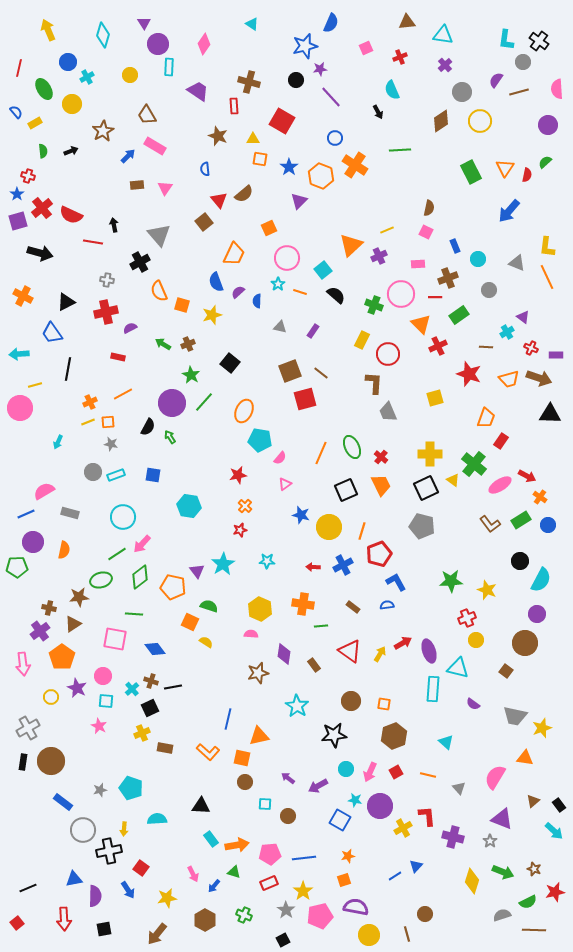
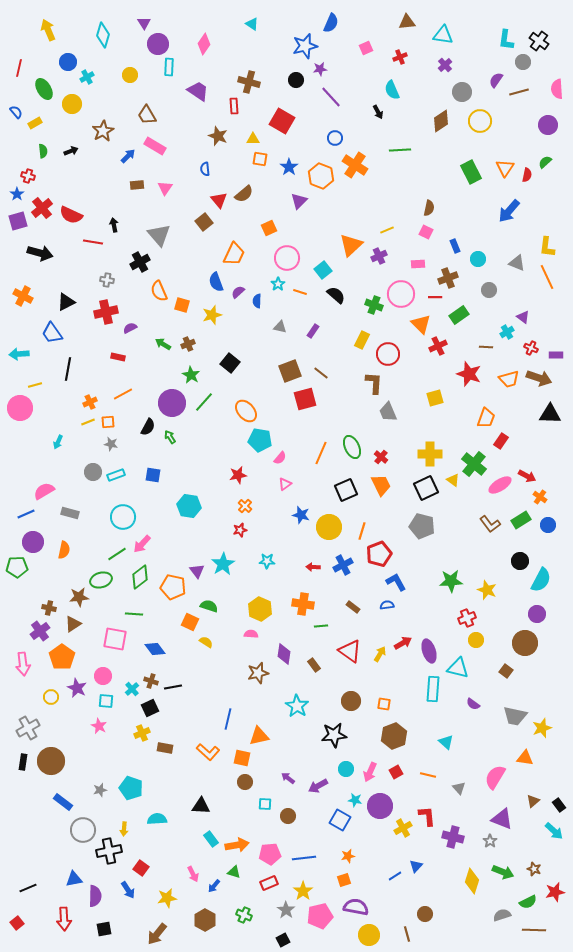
orange ellipse at (244, 411): moved 2 px right; rotated 65 degrees counterclockwise
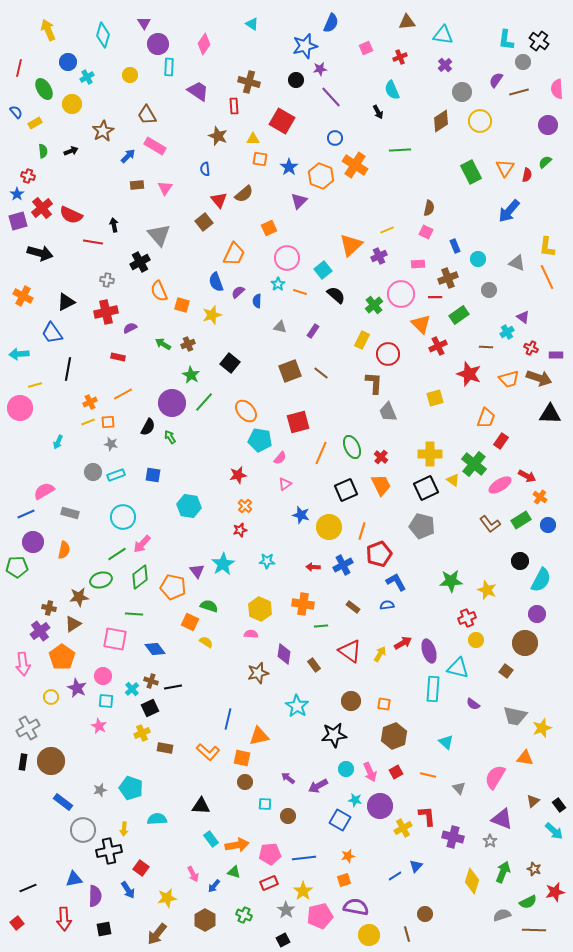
green cross at (374, 305): rotated 30 degrees clockwise
red square at (305, 399): moved 7 px left, 23 px down
pink arrow at (370, 772): rotated 48 degrees counterclockwise
green arrow at (503, 872): rotated 90 degrees counterclockwise
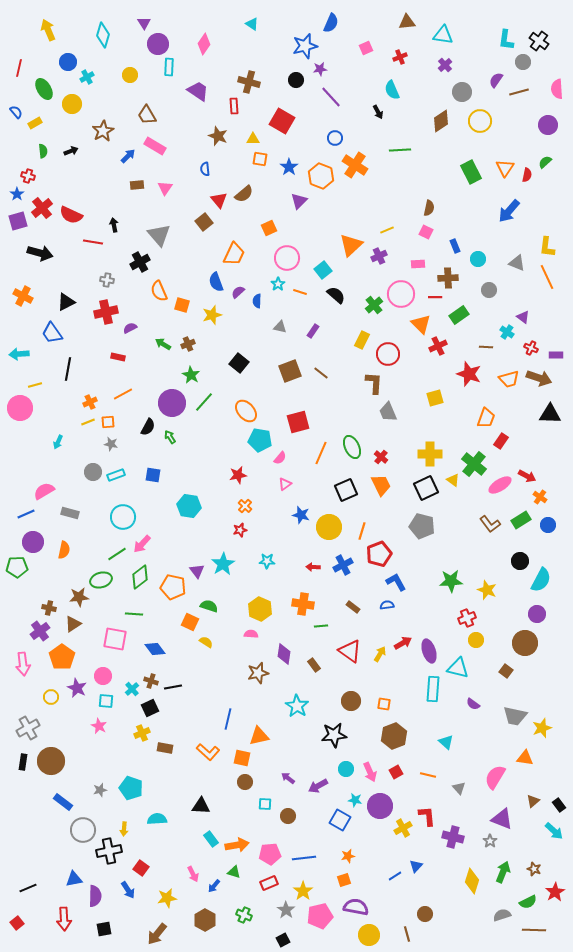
brown cross at (448, 278): rotated 18 degrees clockwise
cyan cross at (507, 332): rotated 24 degrees counterclockwise
black square at (230, 363): moved 9 px right
red star at (555, 892): rotated 18 degrees counterclockwise
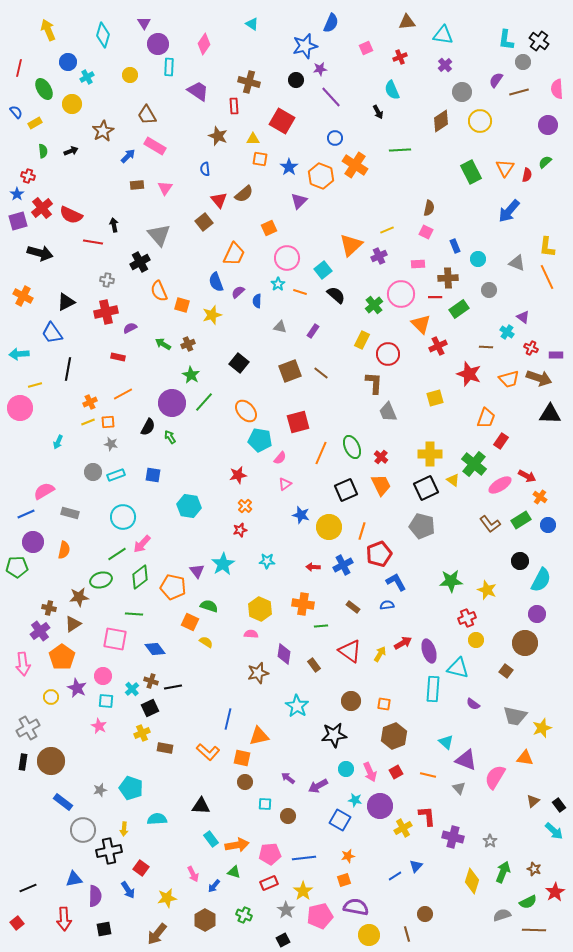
green rectangle at (459, 315): moved 6 px up
purple triangle at (502, 819): moved 36 px left, 59 px up
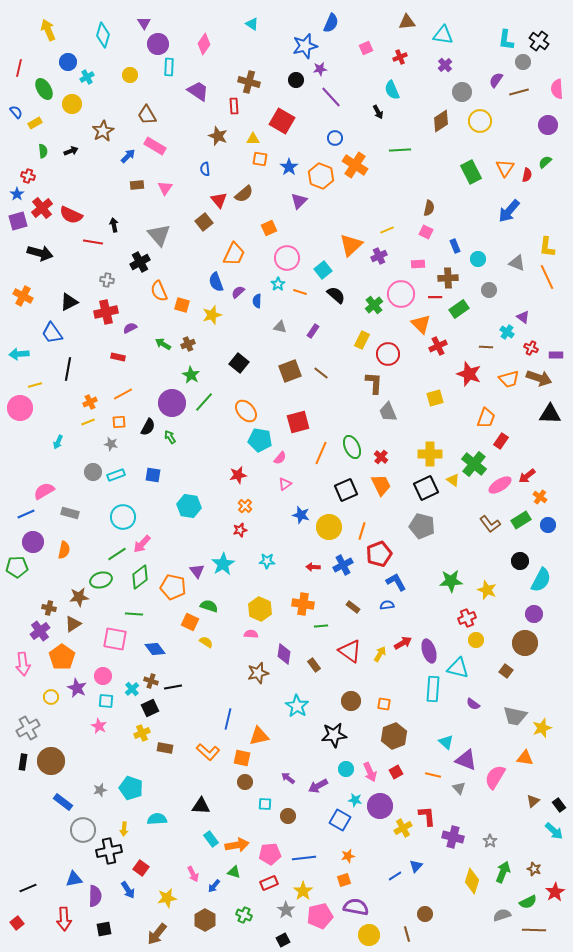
black triangle at (66, 302): moved 3 px right
orange square at (108, 422): moved 11 px right
red arrow at (527, 476): rotated 114 degrees clockwise
purple circle at (537, 614): moved 3 px left
orange line at (428, 775): moved 5 px right
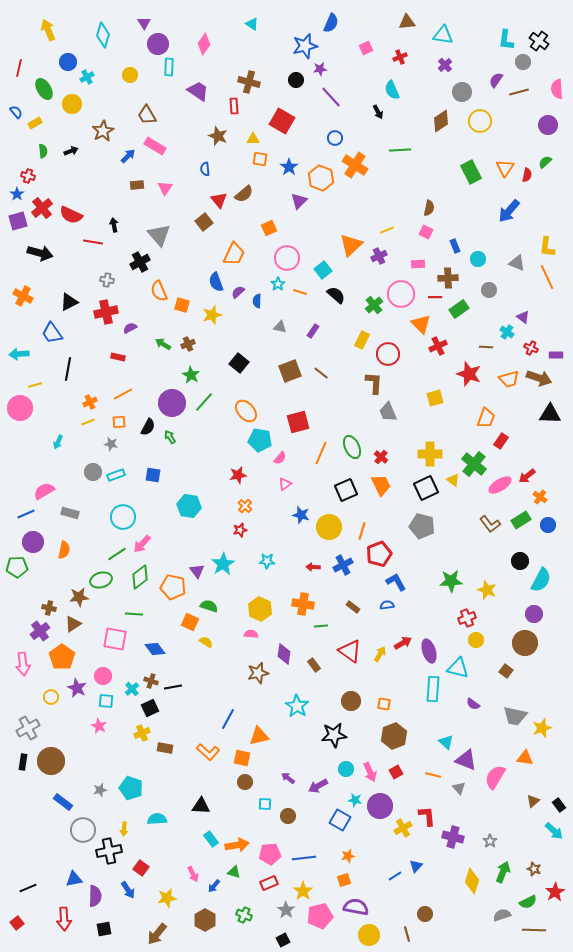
orange hexagon at (321, 176): moved 2 px down
blue line at (228, 719): rotated 15 degrees clockwise
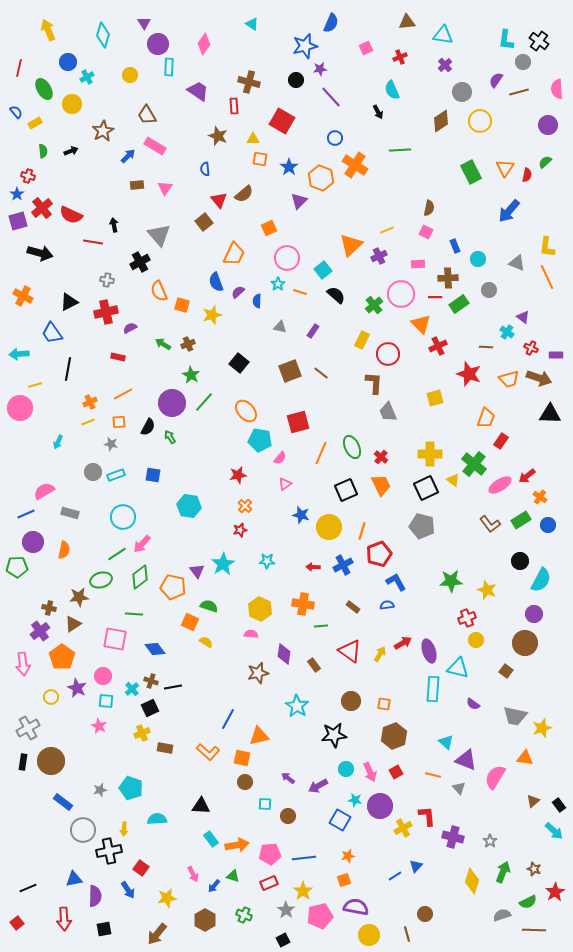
green rectangle at (459, 309): moved 5 px up
green triangle at (234, 872): moved 1 px left, 4 px down
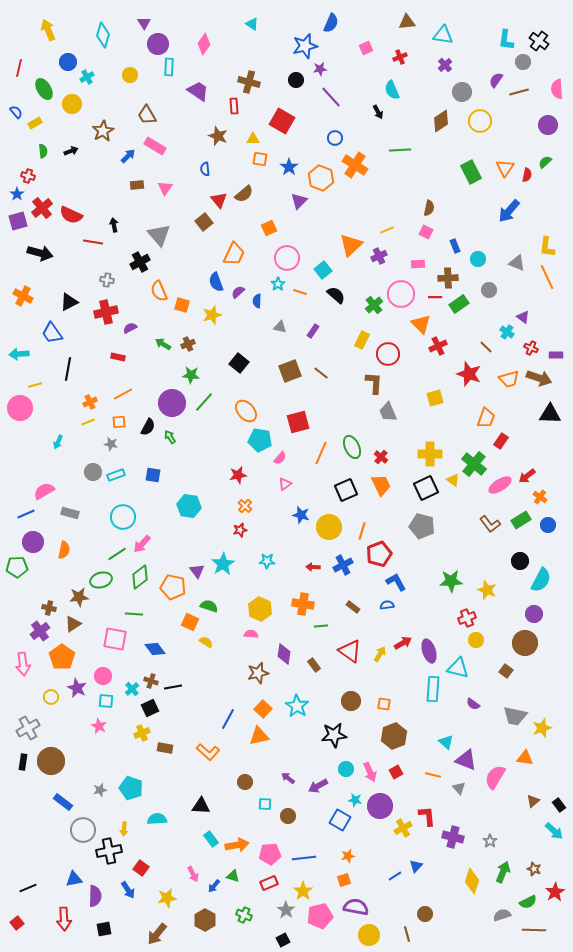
brown line at (486, 347): rotated 40 degrees clockwise
green star at (191, 375): rotated 24 degrees counterclockwise
orange square at (242, 758): moved 21 px right, 49 px up; rotated 30 degrees clockwise
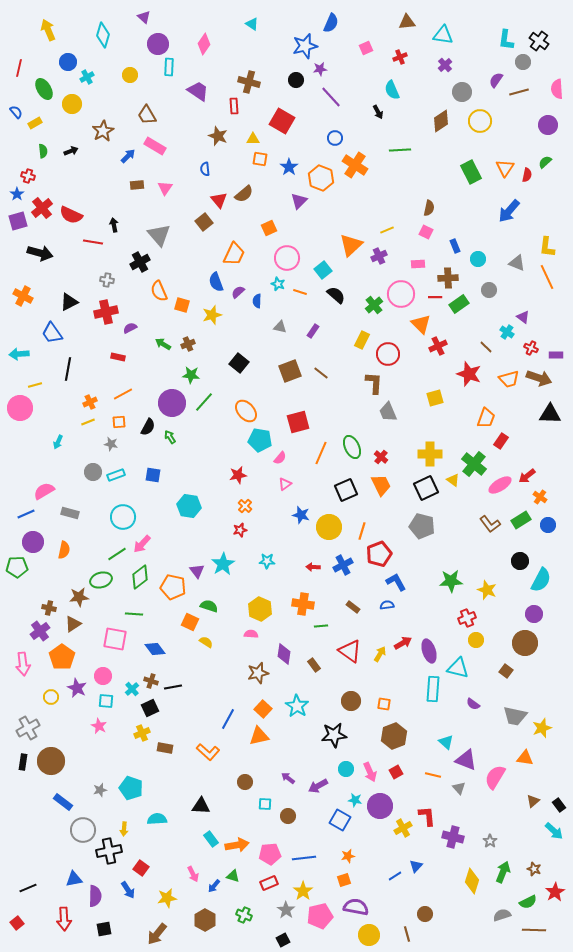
purple triangle at (144, 23): moved 6 px up; rotated 16 degrees counterclockwise
cyan star at (278, 284): rotated 16 degrees counterclockwise
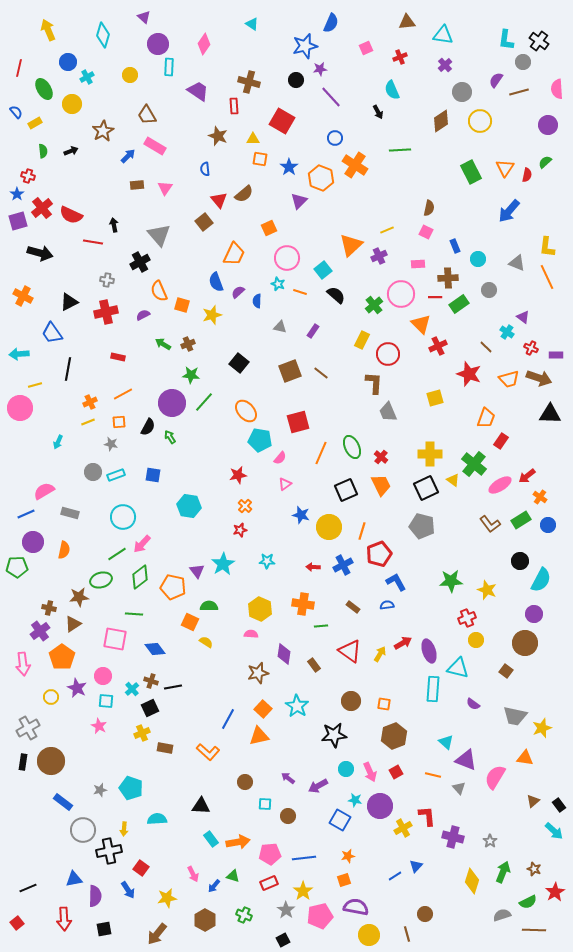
purple semicircle at (130, 328): moved 13 px right, 13 px up
green semicircle at (209, 606): rotated 18 degrees counterclockwise
orange arrow at (237, 845): moved 1 px right, 3 px up
